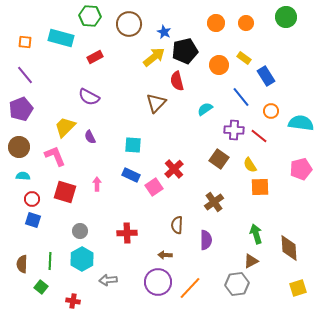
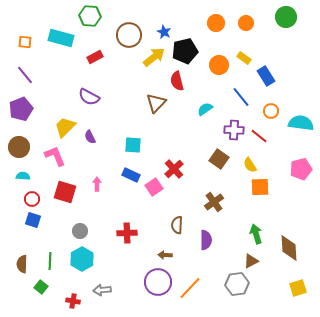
brown circle at (129, 24): moved 11 px down
gray arrow at (108, 280): moved 6 px left, 10 px down
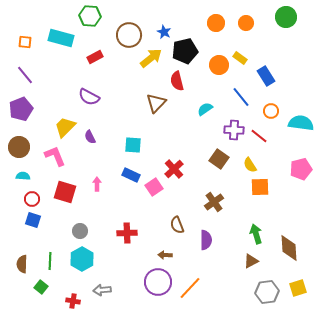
yellow arrow at (154, 57): moved 3 px left, 1 px down
yellow rectangle at (244, 58): moved 4 px left
brown semicircle at (177, 225): rotated 24 degrees counterclockwise
gray hexagon at (237, 284): moved 30 px right, 8 px down
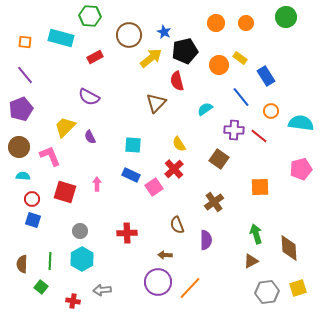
pink L-shape at (55, 156): moved 5 px left
yellow semicircle at (250, 165): moved 71 px left, 21 px up
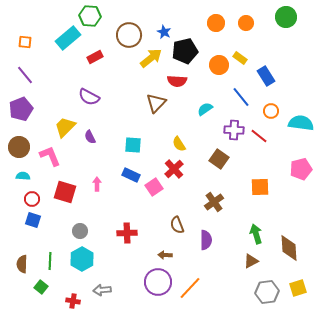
cyan rectangle at (61, 38): moved 7 px right; rotated 55 degrees counterclockwise
red semicircle at (177, 81): rotated 72 degrees counterclockwise
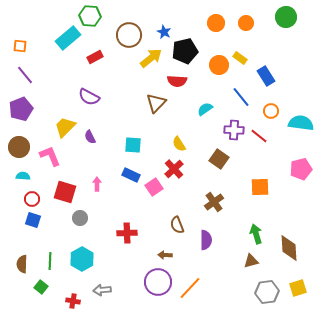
orange square at (25, 42): moved 5 px left, 4 px down
gray circle at (80, 231): moved 13 px up
brown triangle at (251, 261): rotated 14 degrees clockwise
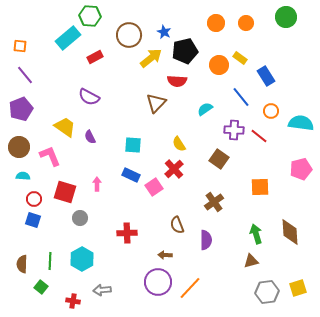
yellow trapezoid at (65, 127): rotated 80 degrees clockwise
red circle at (32, 199): moved 2 px right
brown diamond at (289, 248): moved 1 px right, 16 px up
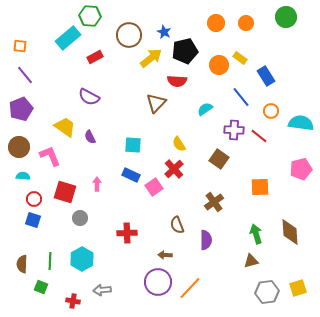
green square at (41, 287): rotated 16 degrees counterclockwise
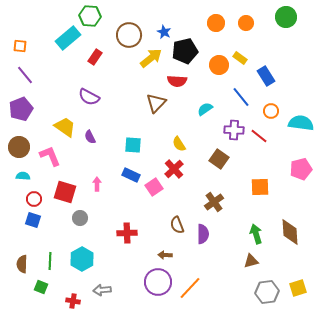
red rectangle at (95, 57): rotated 28 degrees counterclockwise
purple semicircle at (206, 240): moved 3 px left, 6 px up
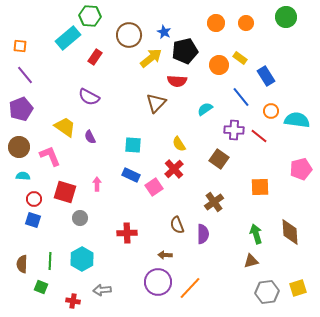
cyan semicircle at (301, 123): moved 4 px left, 3 px up
